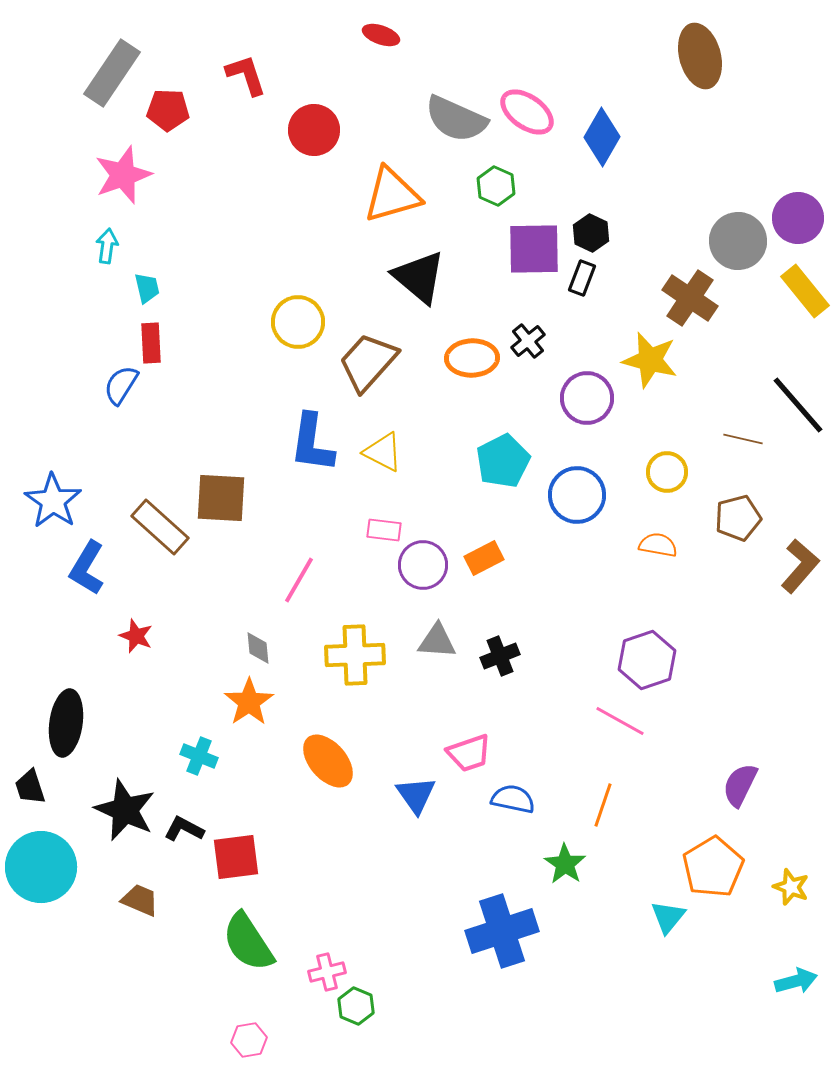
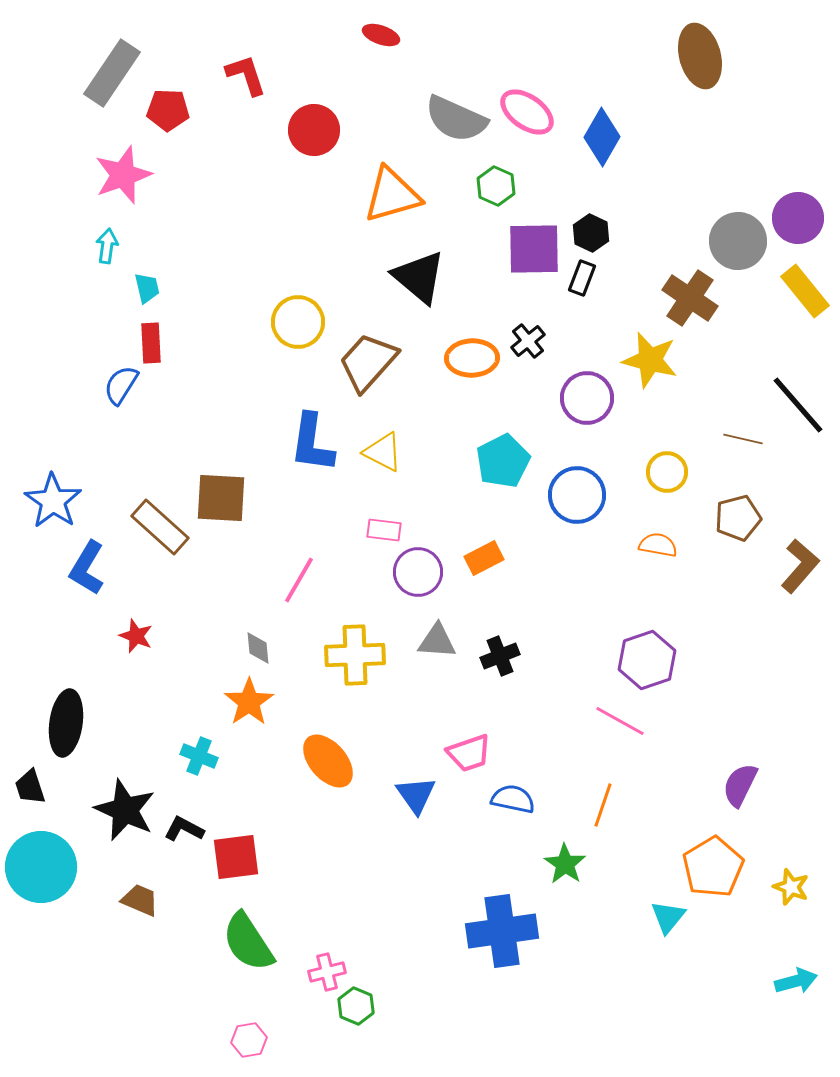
purple circle at (423, 565): moved 5 px left, 7 px down
blue cross at (502, 931): rotated 10 degrees clockwise
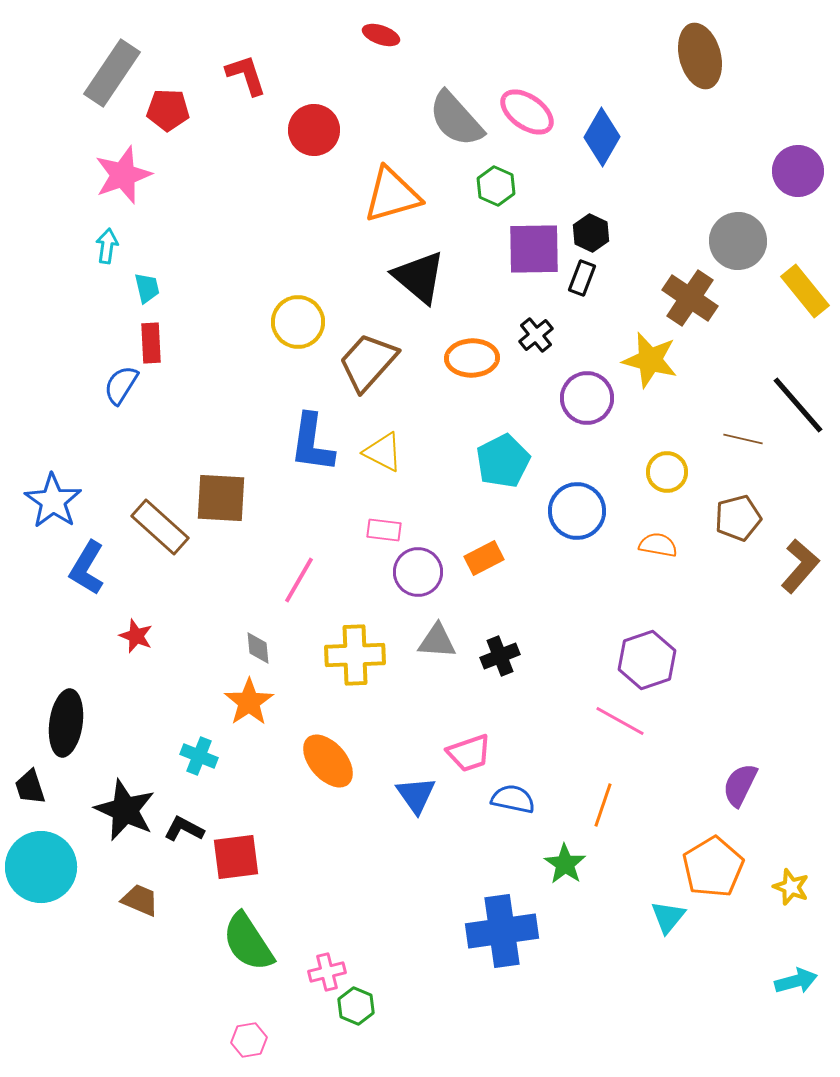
gray semicircle at (456, 119): rotated 24 degrees clockwise
purple circle at (798, 218): moved 47 px up
black cross at (528, 341): moved 8 px right, 6 px up
blue circle at (577, 495): moved 16 px down
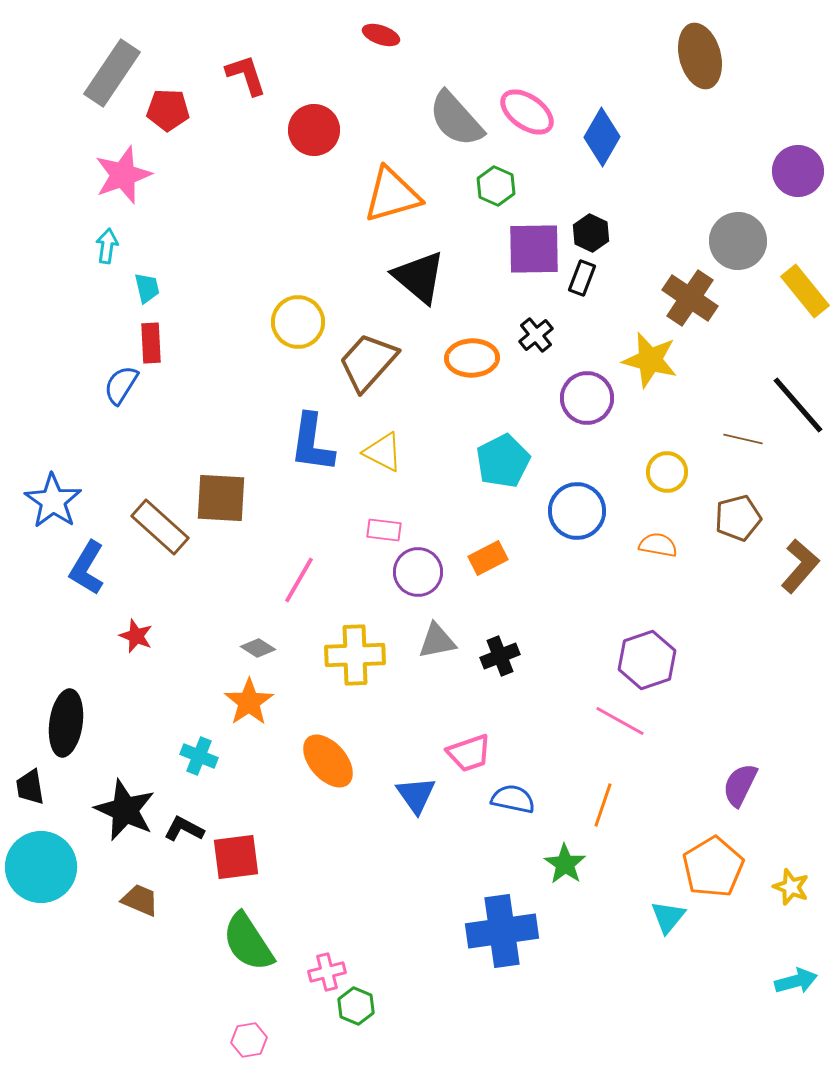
orange rectangle at (484, 558): moved 4 px right
gray triangle at (437, 641): rotated 15 degrees counterclockwise
gray diamond at (258, 648): rotated 52 degrees counterclockwise
black trapezoid at (30, 787): rotated 9 degrees clockwise
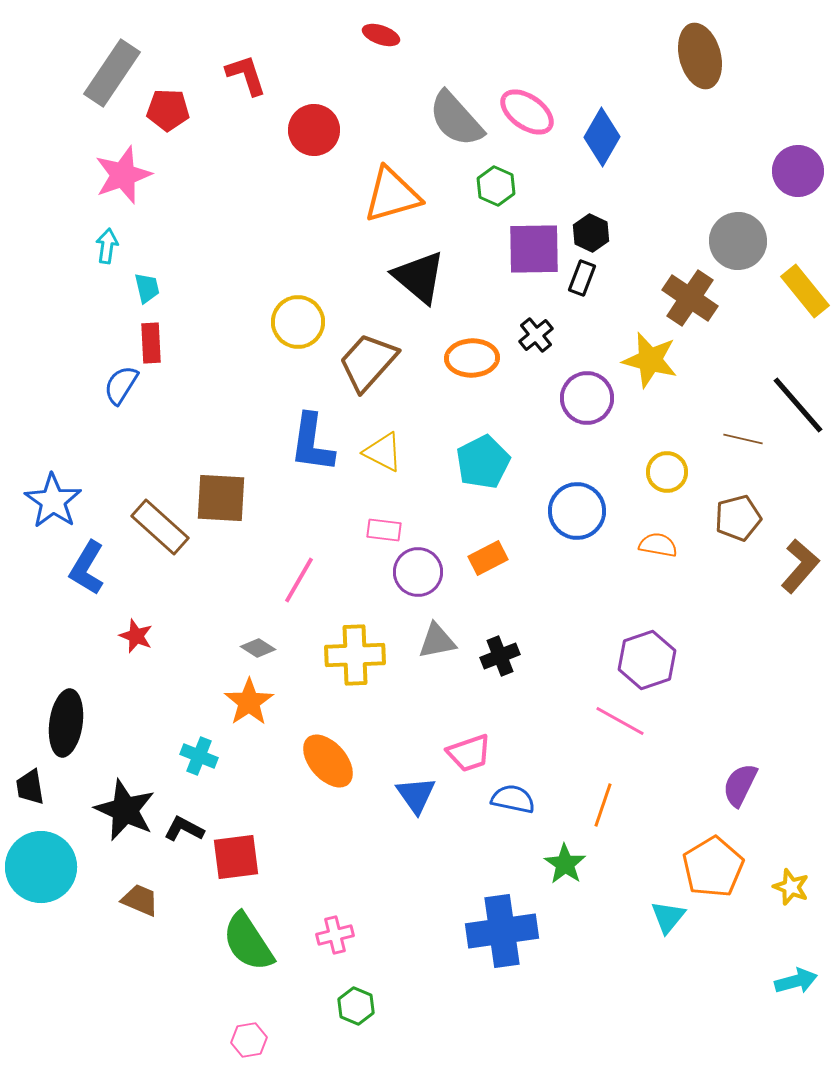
cyan pentagon at (503, 461): moved 20 px left, 1 px down
pink cross at (327, 972): moved 8 px right, 37 px up
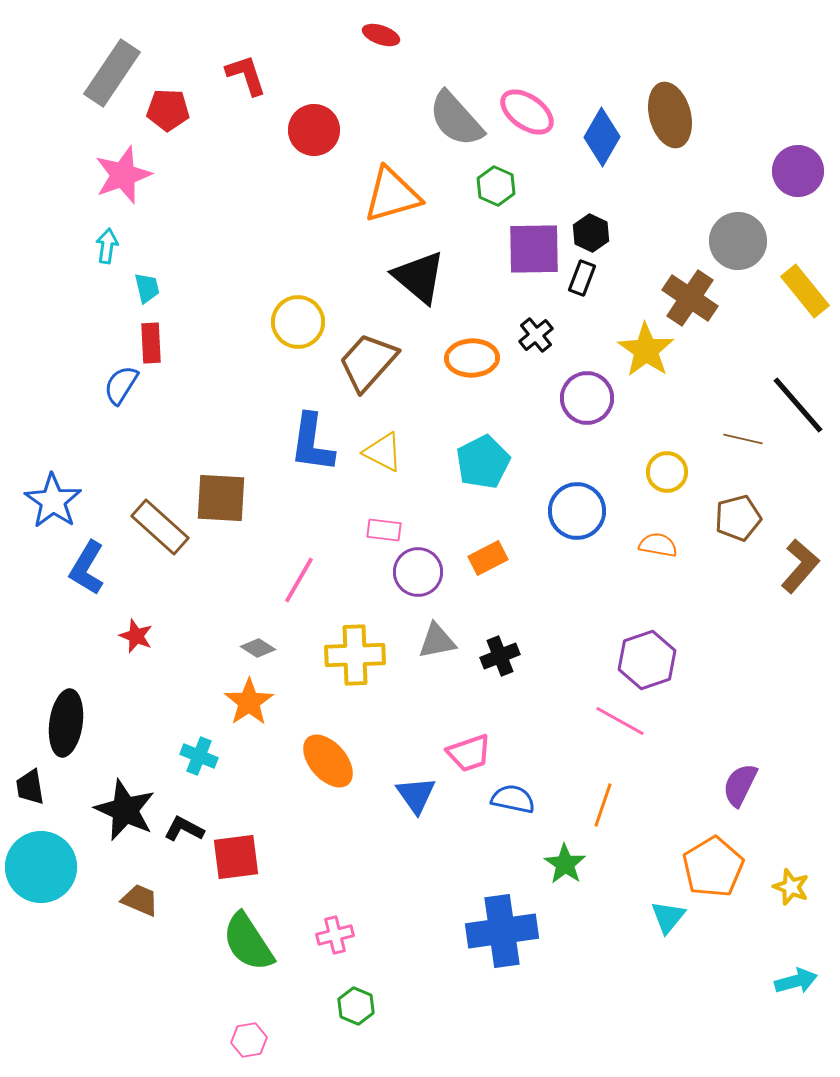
brown ellipse at (700, 56): moved 30 px left, 59 px down
yellow star at (650, 360): moved 4 px left, 10 px up; rotated 20 degrees clockwise
